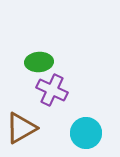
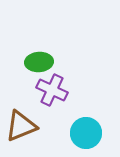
brown triangle: moved 2 px up; rotated 8 degrees clockwise
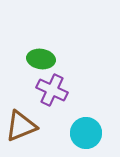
green ellipse: moved 2 px right, 3 px up; rotated 12 degrees clockwise
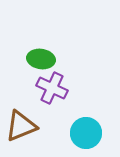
purple cross: moved 2 px up
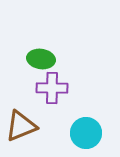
purple cross: rotated 24 degrees counterclockwise
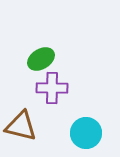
green ellipse: rotated 40 degrees counterclockwise
brown triangle: rotated 36 degrees clockwise
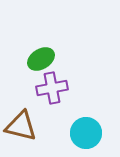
purple cross: rotated 12 degrees counterclockwise
